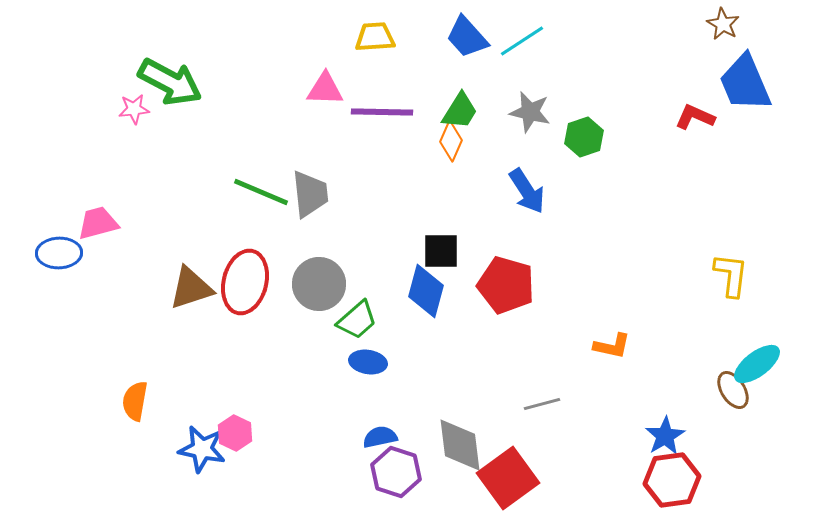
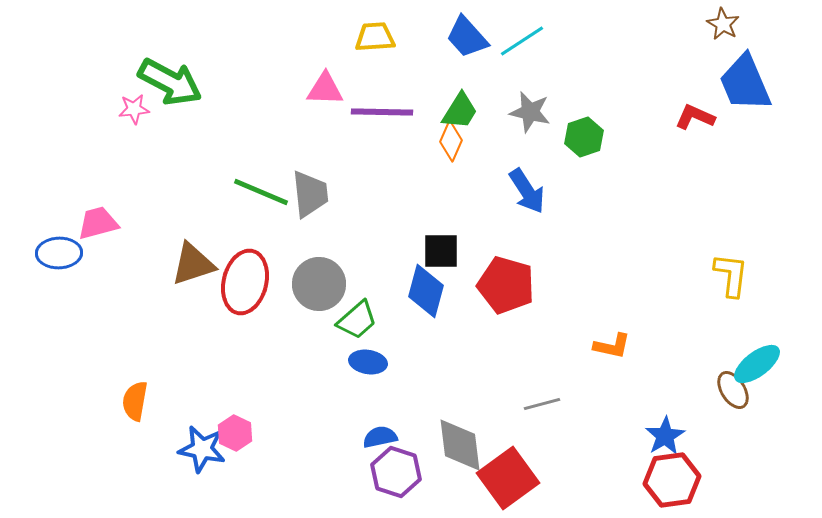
brown triangle at (191, 288): moved 2 px right, 24 px up
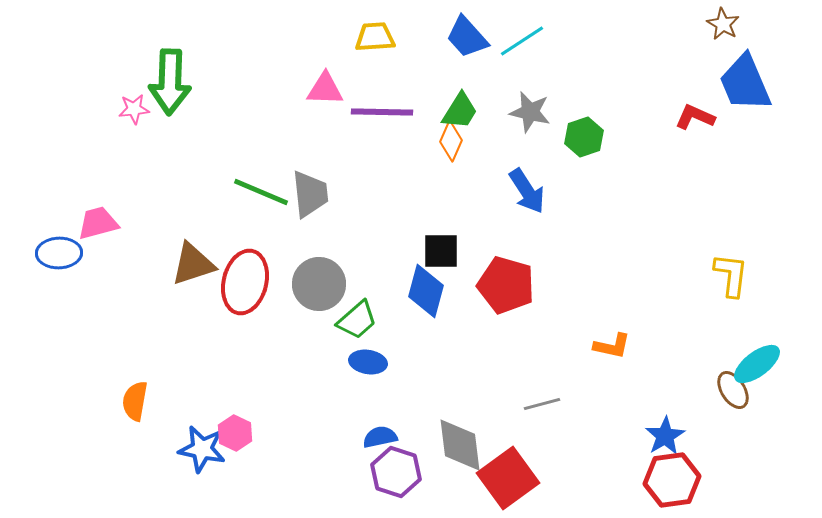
green arrow at (170, 82): rotated 64 degrees clockwise
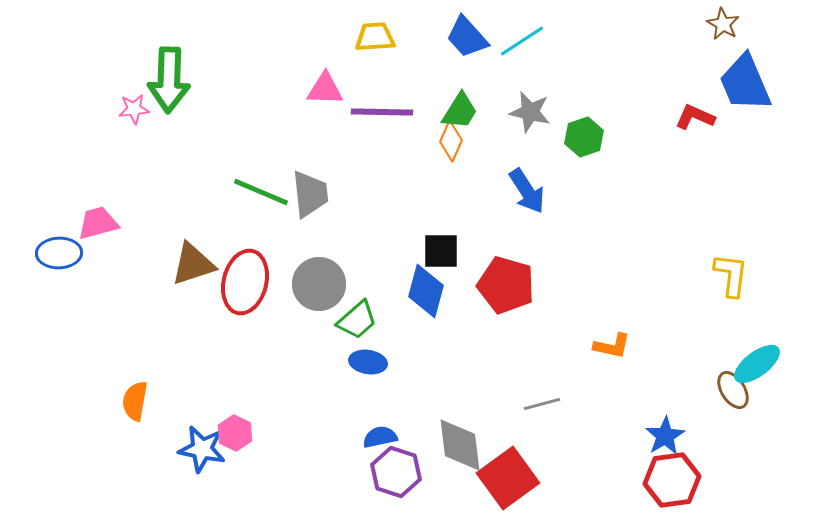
green arrow at (170, 82): moved 1 px left, 2 px up
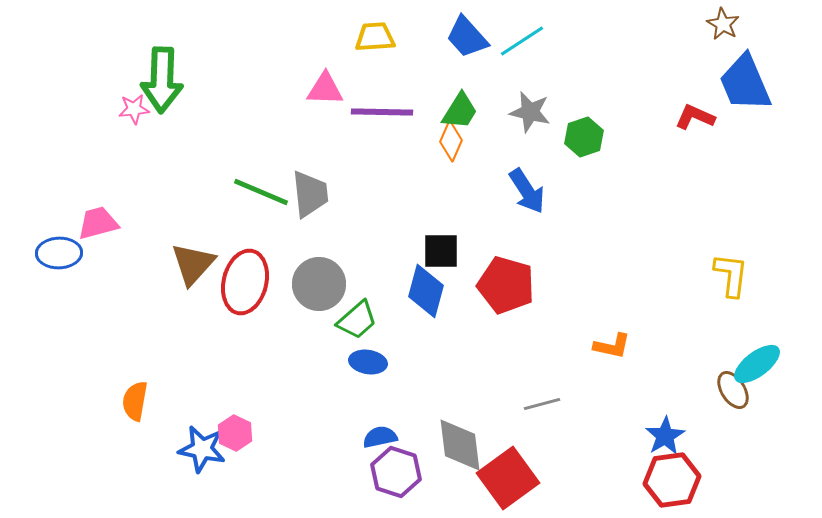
green arrow at (169, 80): moved 7 px left
brown triangle at (193, 264): rotated 30 degrees counterclockwise
